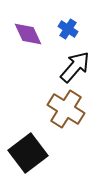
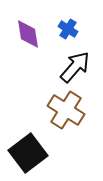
purple diamond: rotated 16 degrees clockwise
brown cross: moved 1 px down
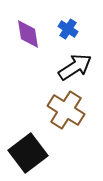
black arrow: rotated 16 degrees clockwise
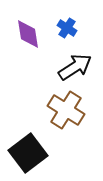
blue cross: moved 1 px left, 1 px up
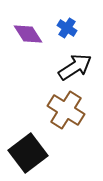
purple diamond: rotated 24 degrees counterclockwise
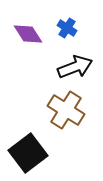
black arrow: rotated 12 degrees clockwise
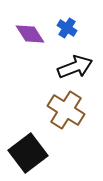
purple diamond: moved 2 px right
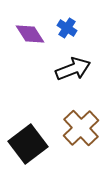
black arrow: moved 2 px left, 2 px down
brown cross: moved 15 px right, 18 px down; rotated 15 degrees clockwise
black square: moved 9 px up
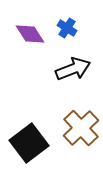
black square: moved 1 px right, 1 px up
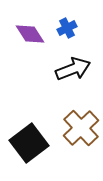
blue cross: rotated 30 degrees clockwise
